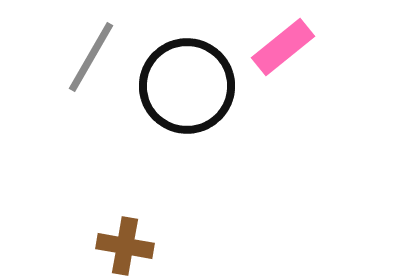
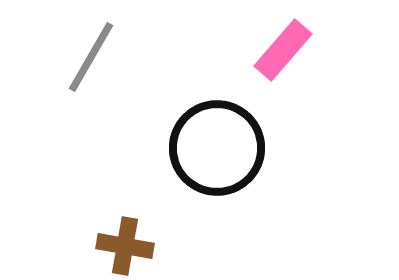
pink rectangle: moved 3 px down; rotated 10 degrees counterclockwise
black circle: moved 30 px right, 62 px down
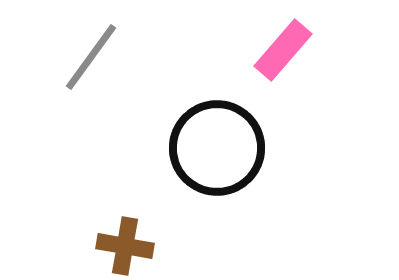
gray line: rotated 6 degrees clockwise
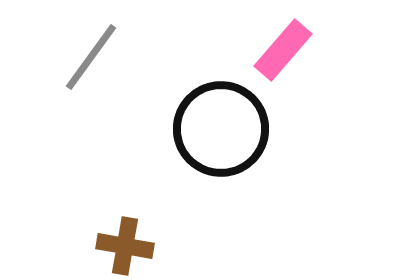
black circle: moved 4 px right, 19 px up
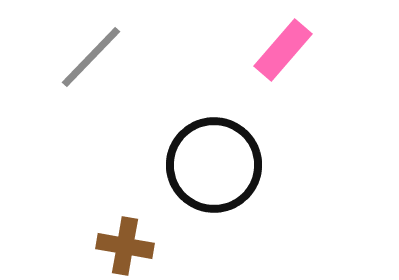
gray line: rotated 8 degrees clockwise
black circle: moved 7 px left, 36 px down
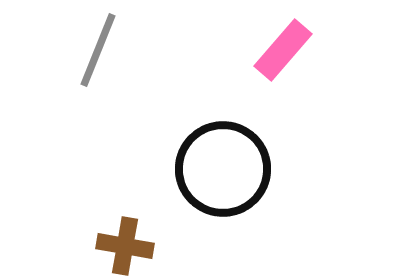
gray line: moved 7 px right, 7 px up; rotated 22 degrees counterclockwise
black circle: moved 9 px right, 4 px down
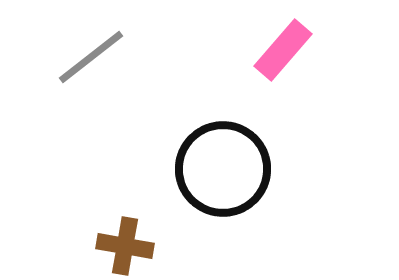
gray line: moved 7 px left, 7 px down; rotated 30 degrees clockwise
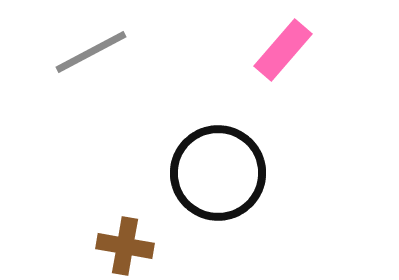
gray line: moved 5 px up; rotated 10 degrees clockwise
black circle: moved 5 px left, 4 px down
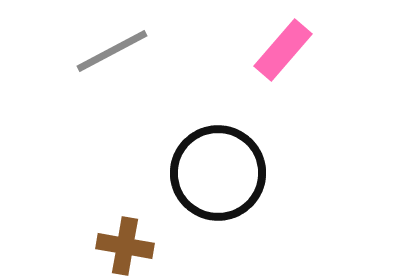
gray line: moved 21 px right, 1 px up
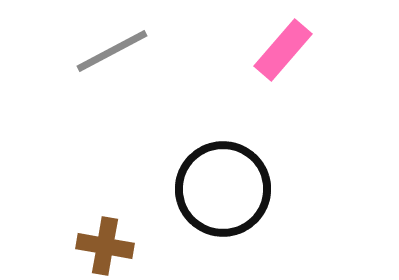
black circle: moved 5 px right, 16 px down
brown cross: moved 20 px left
